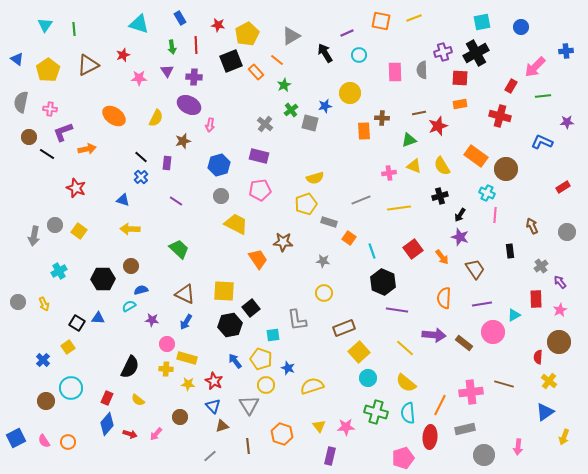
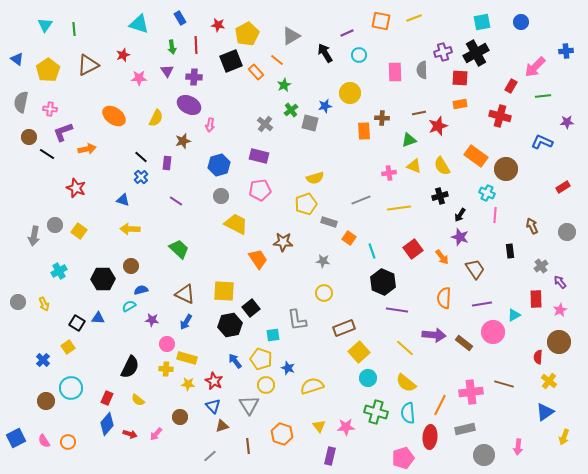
blue circle at (521, 27): moved 5 px up
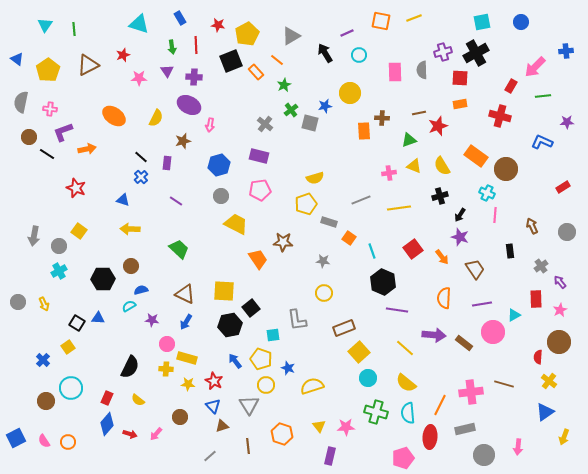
gray circle at (55, 225): moved 4 px right, 21 px down
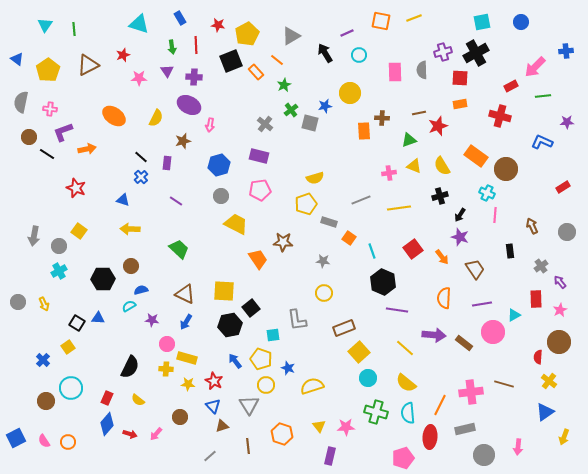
red rectangle at (511, 86): rotated 32 degrees clockwise
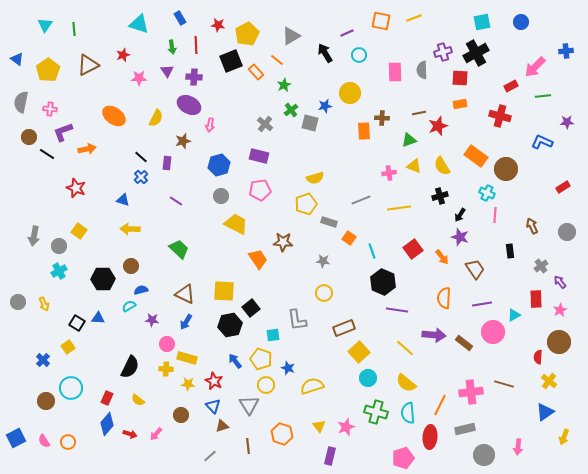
brown circle at (180, 417): moved 1 px right, 2 px up
pink star at (346, 427): rotated 18 degrees counterclockwise
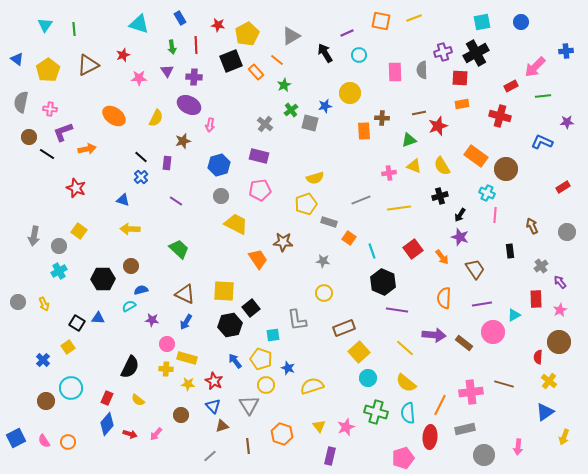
orange rectangle at (460, 104): moved 2 px right
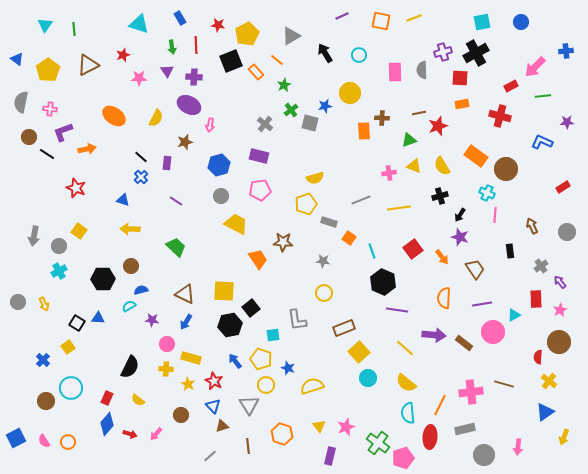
purple line at (347, 33): moved 5 px left, 17 px up
brown star at (183, 141): moved 2 px right, 1 px down
green trapezoid at (179, 249): moved 3 px left, 2 px up
yellow rectangle at (187, 358): moved 4 px right
yellow star at (188, 384): rotated 24 degrees clockwise
green cross at (376, 412): moved 2 px right, 31 px down; rotated 20 degrees clockwise
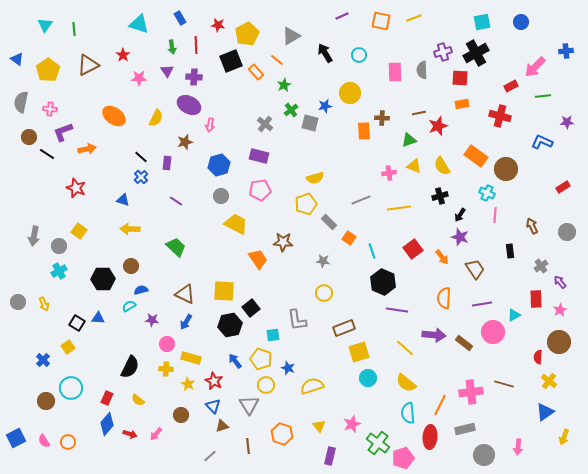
red star at (123, 55): rotated 16 degrees counterclockwise
gray rectangle at (329, 222): rotated 28 degrees clockwise
yellow square at (359, 352): rotated 25 degrees clockwise
pink star at (346, 427): moved 6 px right, 3 px up
